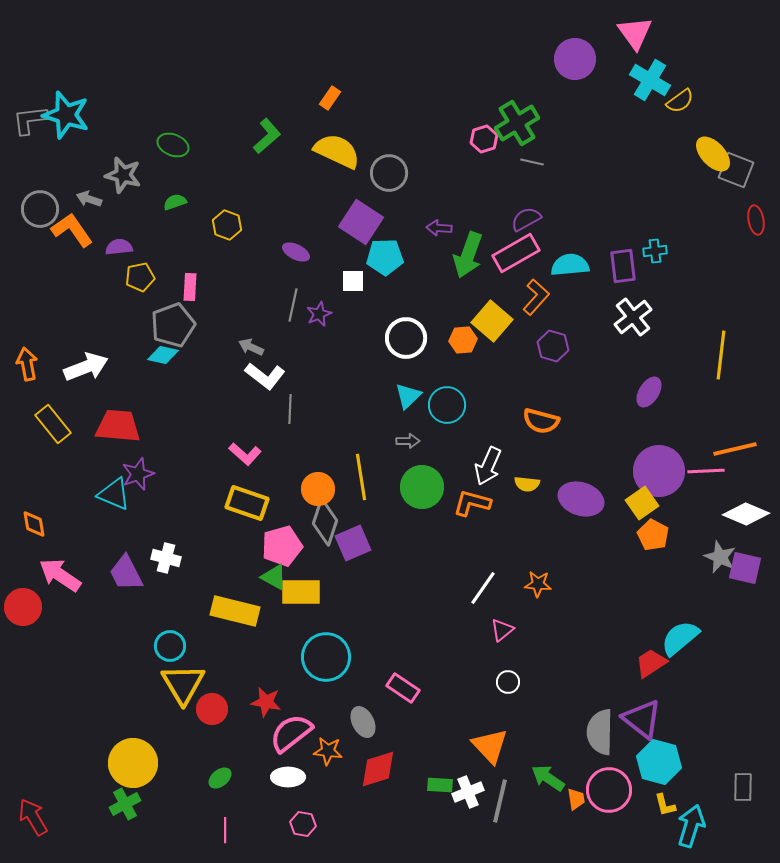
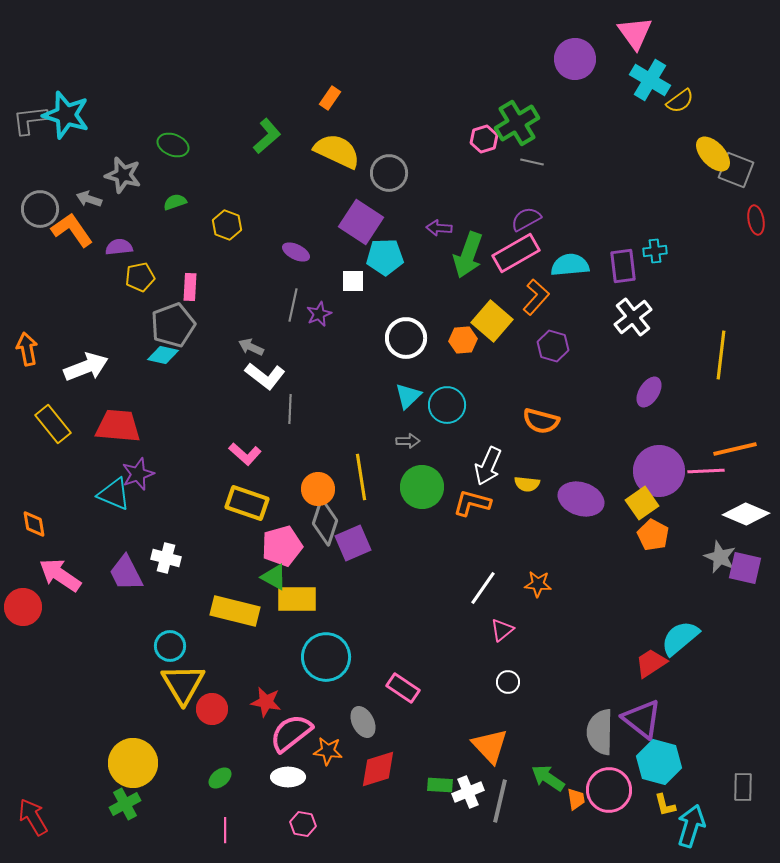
orange arrow at (27, 364): moved 15 px up
yellow rectangle at (301, 592): moved 4 px left, 7 px down
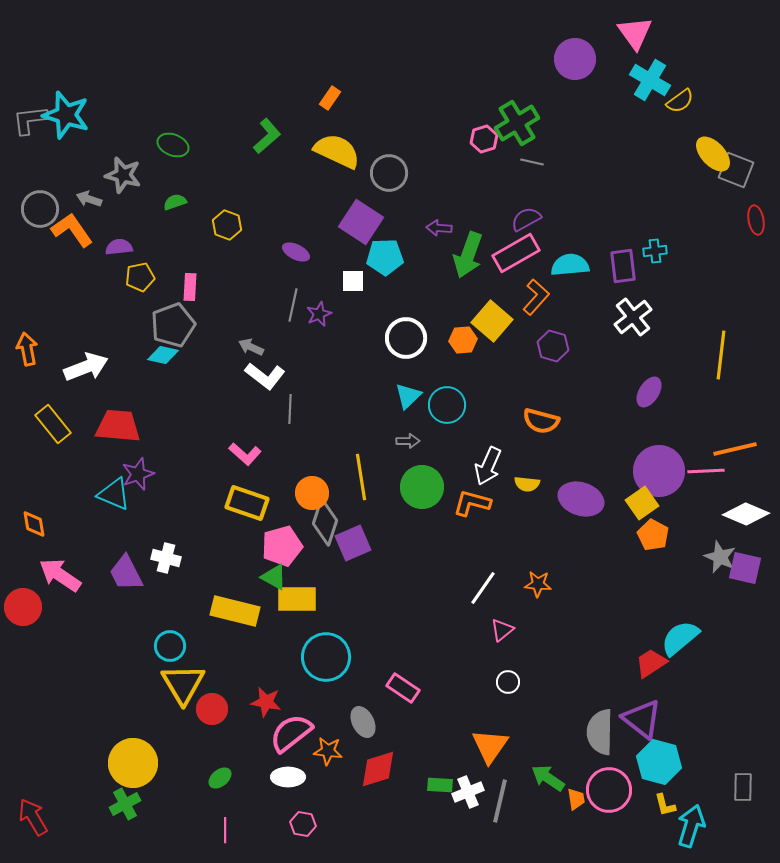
orange circle at (318, 489): moved 6 px left, 4 px down
orange triangle at (490, 746): rotated 18 degrees clockwise
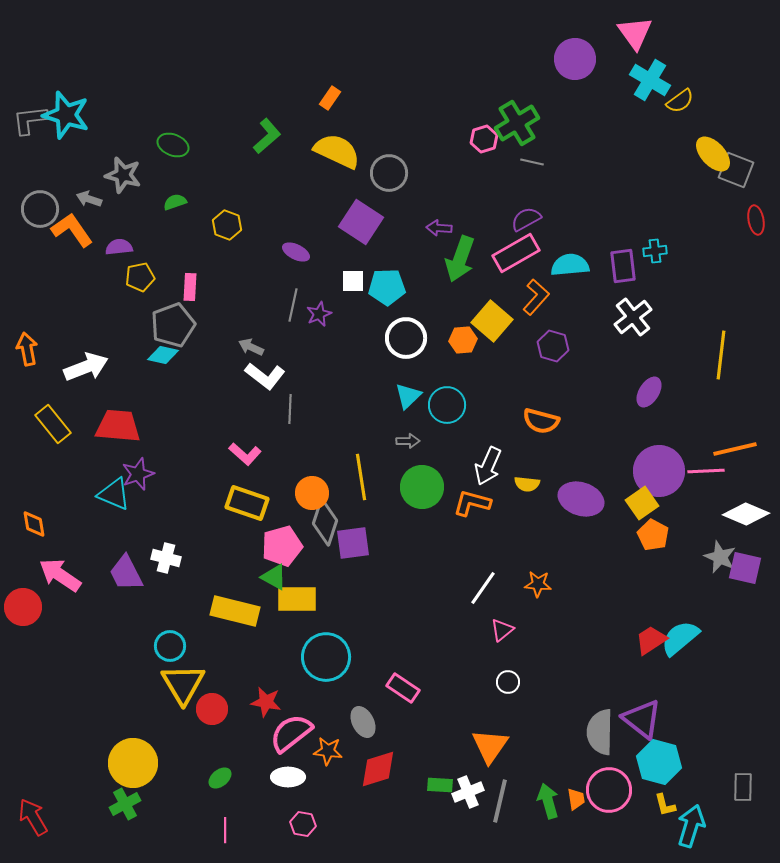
green arrow at (468, 255): moved 8 px left, 4 px down
cyan pentagon at (385, 257): moved 2 px right, 30 px down
purple square at (353, 543): rotated 15 degrees clockwise
red trapezoid at (651, 663): moved 23 px up
green arrow at (548, 778): moved 23 px down; rotated 40 degrees clockwise
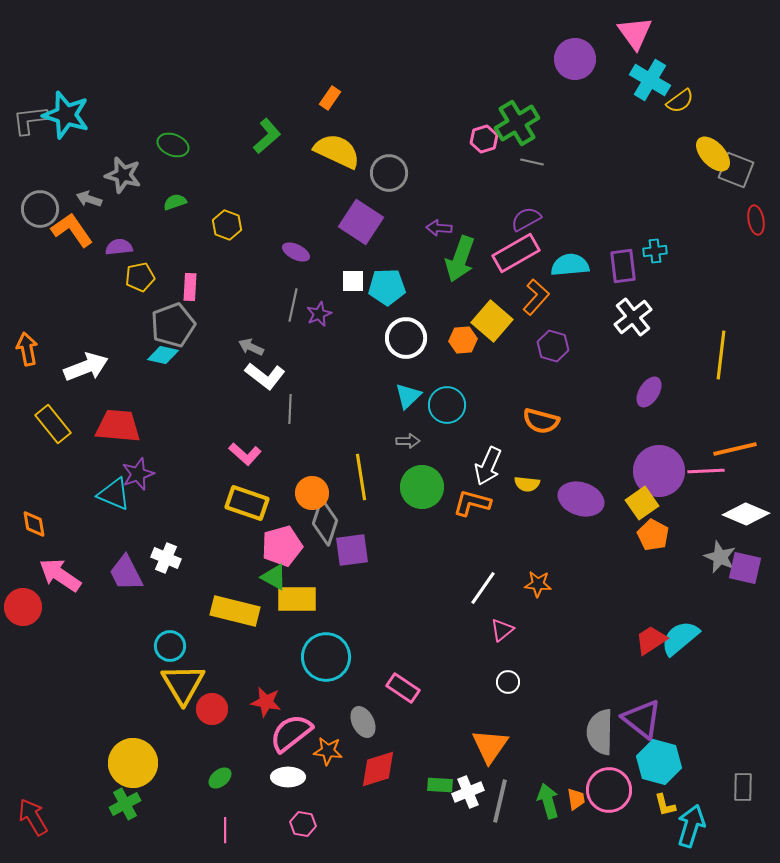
purple square at (353, 543): moved 1 px left, 7 px down
white cross at (166, 558): rotated 8 degrees clockwise
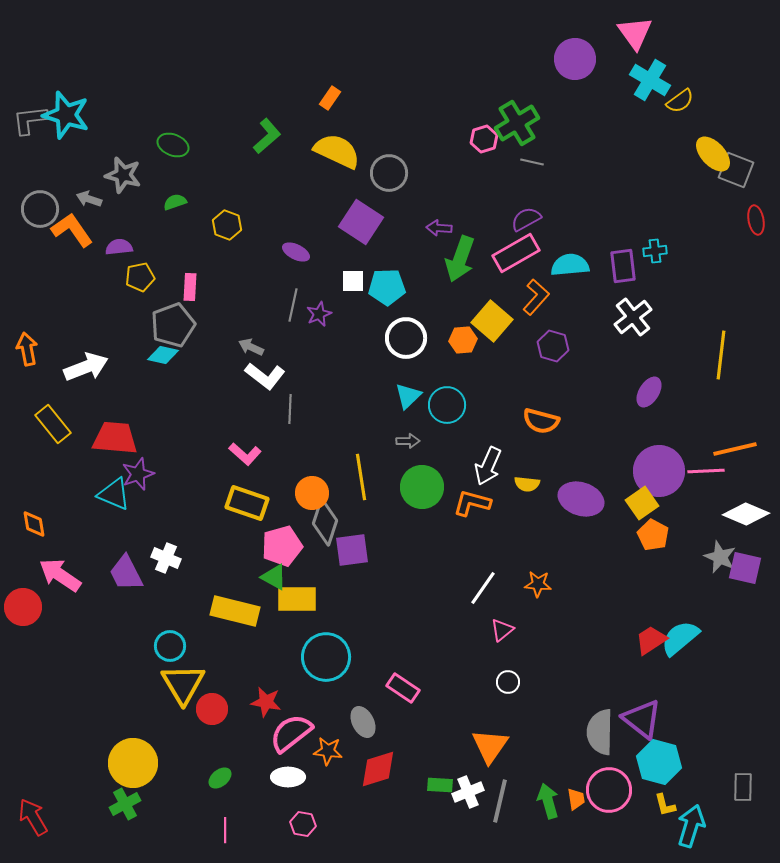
red trapezoid at (118, 426): moved 3 px left, 12 px down
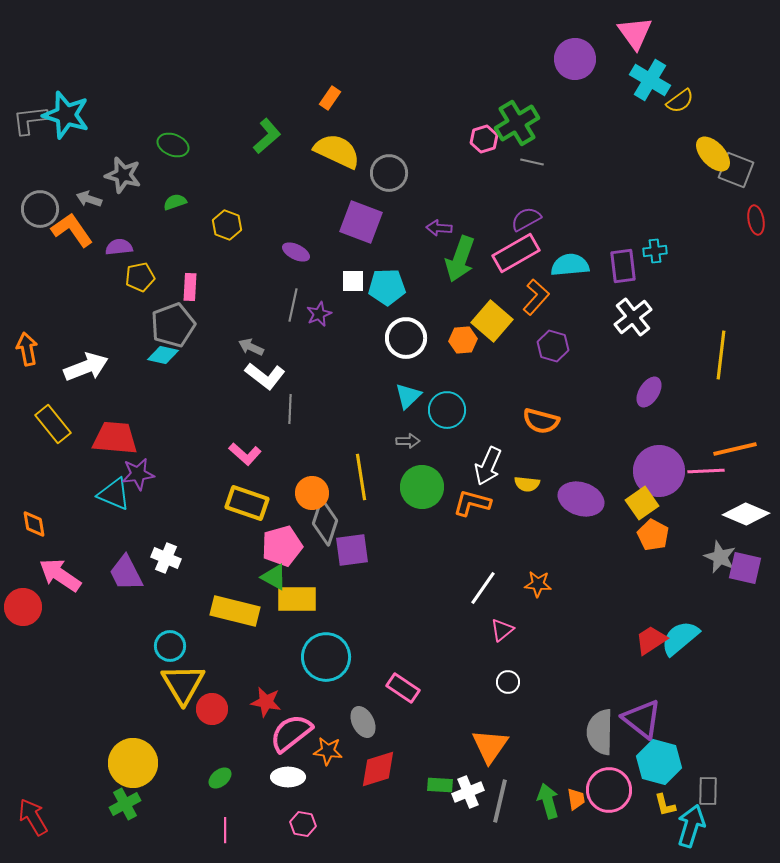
purple square at (361, 222): rotated 12 degrees counterclockwise
cyan circle at (447, 405): moved 5 px down
purple star at (138, 474): rotated 12 degrees clockwise
gray rectangle at (743, 787): moved 35 px left, 4 px down
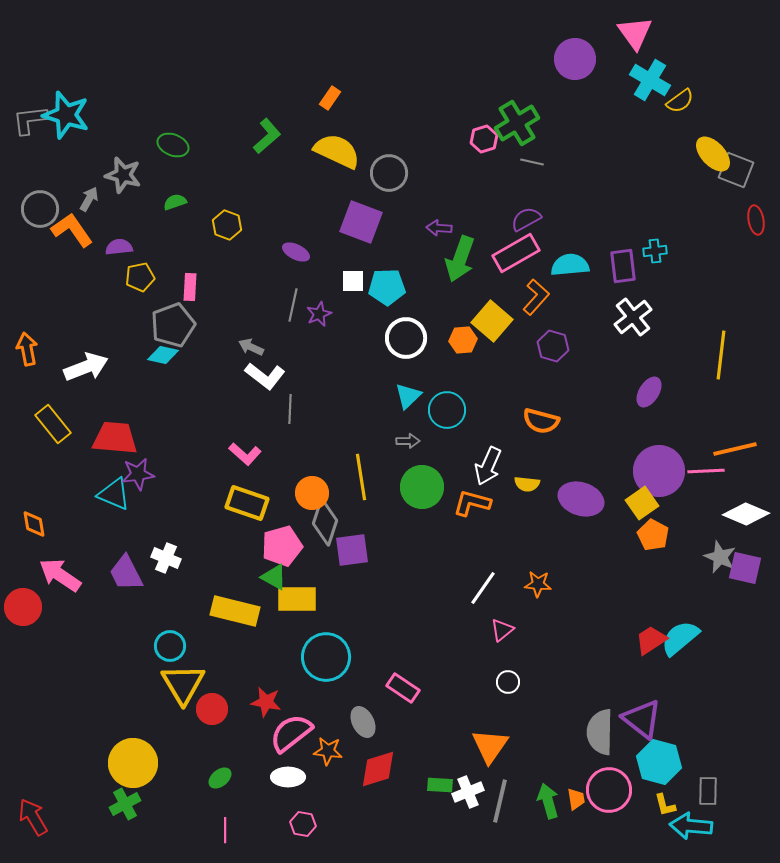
gray arrow at (89, 199): rotated 100 degrees clockwise
cyan arrow at (691, 826): rotated 102 degrees counterclockwise
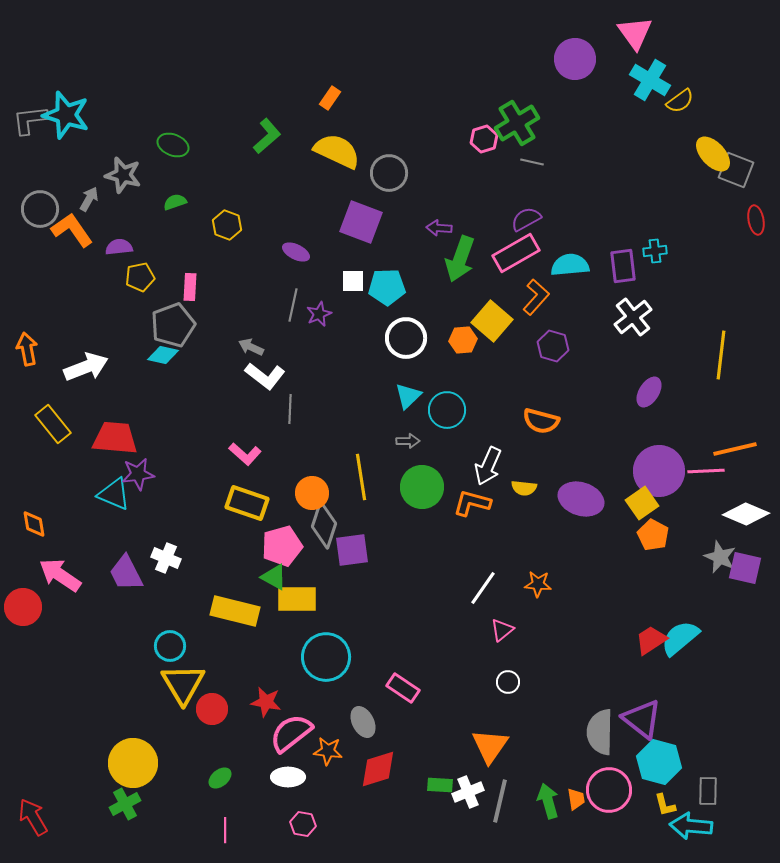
yellow semicircle at (527, 484): moved 3 px left, 4 px down
gray diamond at (325, 522): moved 1 px left, 3 px down
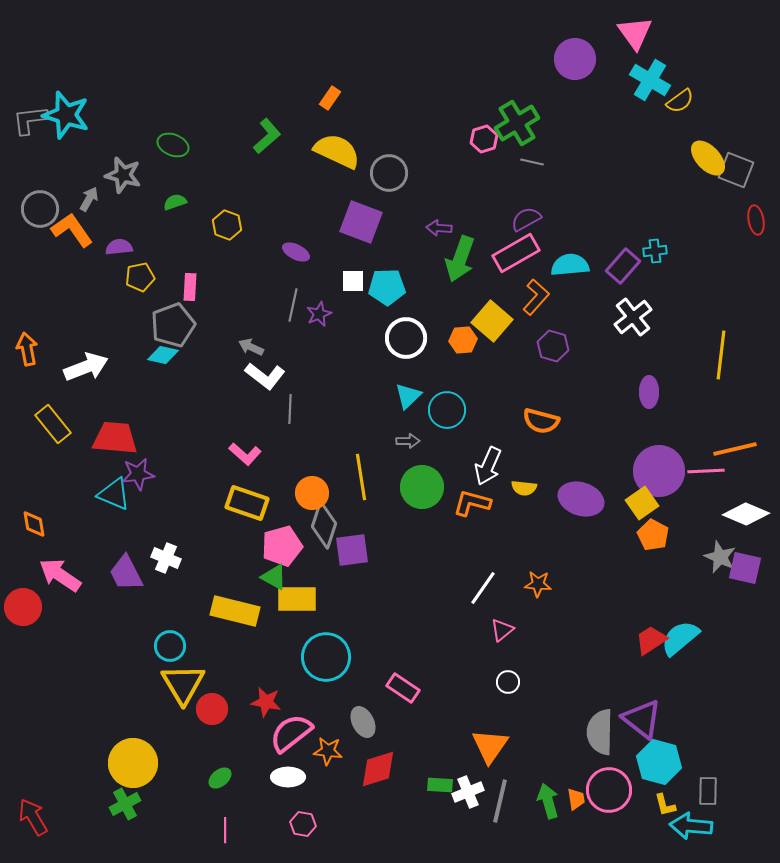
yellow ellipse at (713, 154): moved 5 px left, 4 px down
purple rectangle at (623, 266): rotated 48 degrees clockwise
purple ellipse at (649, 392): rotated 32 degrees counterclockwise
